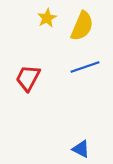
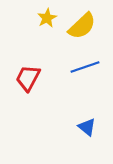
yellow semicircle: rotated 24 degrees clockwise
blue triangle: moved 6 px right, 22 px up; rotated 12 degrees clockwise
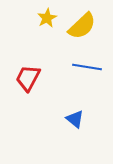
blue line: moved 2 px right; rotated 28 degrees clockwise
blue triangle: moved 12 px left, 8 px up
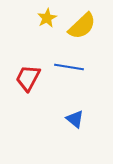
blue line: moved 18 px left
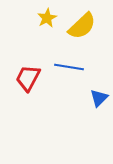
blue triangle: moved 24 px right, 21 px up; rotated 36 degrees clockwise
